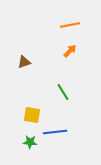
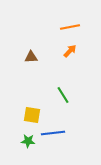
orange line: moved 2 px down
brown triangle: moved 7 px right, 5 px up; rotated 16 degrees clockwise
green line: moved 3 px down
blue line: moved 2 px left, 1 px down
green star: moved 2 px left, 1 px up
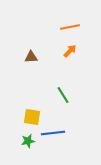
yellow square: moved 2 px down
green star: rotated 16 degrees counterclockwise
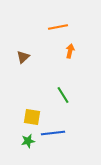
orange line: moved 12 px left
orange arrow: rotated 32 degrees counterclockwise
brown triangle: moved 8 px left; rotated 40 degrees counterclockwise
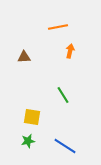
brown triangle: moved 1 px right; rotated 40 degrees clockwise
blue line: moved 12 px right, 13 px down; rotated 40 degrees clockwise
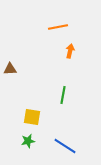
brown triangle: moved 14 px left, 12 px down
green line: rotated 42 degrees clockwise
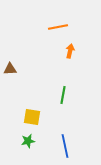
blue line: rotated 45 degrees clockwise
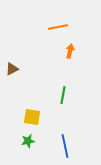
brown triangle: moved 2 px right; rotated 24 degrees counterclockwise
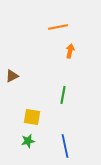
brown triangle: moved 7 px down
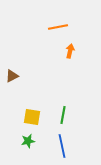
green line: moved 20 px down
blue line: moved 3 px left
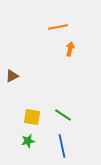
orange arrow: moved 2 px up
green line: rotated 66 degrees counterclockwise
